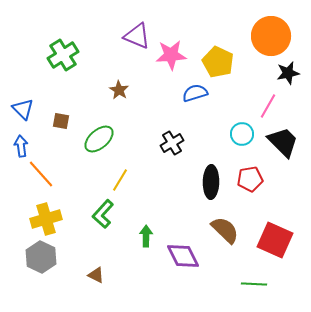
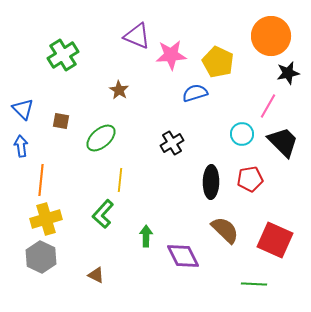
green ellipse: moved 2 px right, 1 px up
orange line: moved 6 px down; rotated 48 degrees clockwise
yellow line: rotated 25 degrees counterclockwise
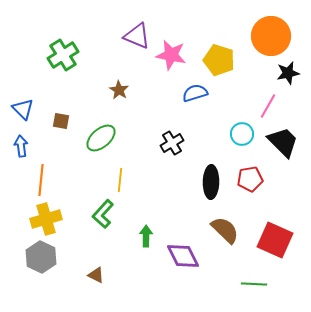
pink star: rotated 16 degrees clockwise
yellow pentagon: moved 1 px right, 2 px up; rotated 8 degrees counterclockwise
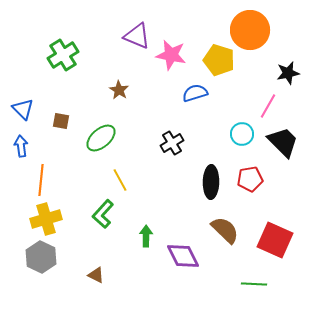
orange circle: moved 21 px left, 6 px up
yellow line: rotated 35 degrees counterclockwise
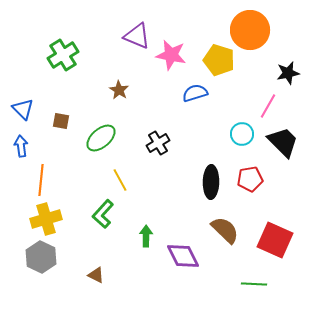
black cross: moved 14 px left
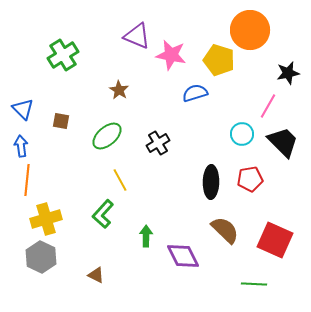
green ellipse: moved 6 px right, 2 px up
orange line: moved 14 px left
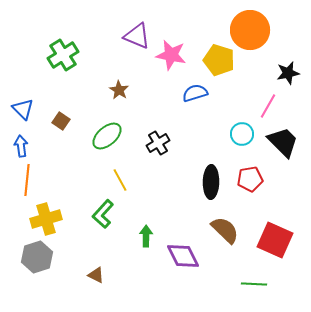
brown square: rotated 24 degrees clockwise
gray hexagon: moved 4 px left; rotated 16 degrees clockwise
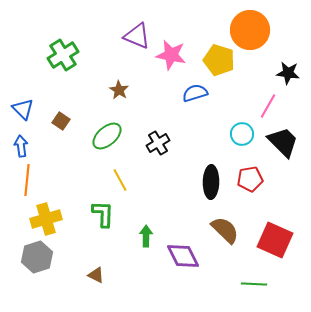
black star: rotated 20 degrees clockwise
green L-shape: rotated 140 degrees clockwise
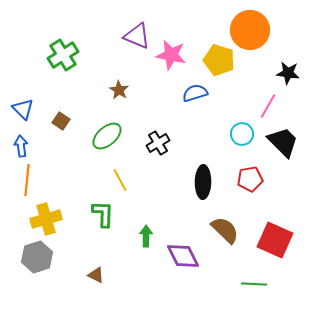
black ellipse: moved 8 px left
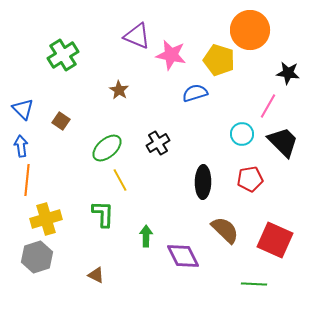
green ellipse: moved 12 px down
